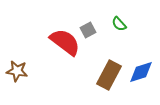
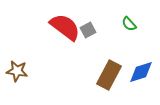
green semicircle: moved 10 px right
red semicircle: moved 15 px up
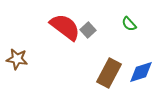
gray square: rotated 14 degrees counterclockwise
brown star: moved 12 px up
brown rectangle: moved 2 px up
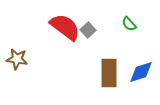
brown rectangle: rotated 28 degrees counterclockwise
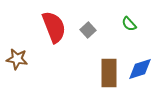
red semicircle: moved 11 px left; rotated 32 degrees clockwise
blue diamond: moved 1 px left, 3 px up
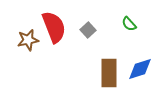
brown star: moved 11 px right, 19 px up; rotated 20 degrees counterclockwise
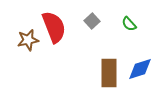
gray square: moved 4 px right, 9 px up
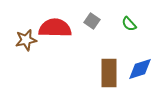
gray square: rotated 14 degrees counterclockwise
red semicircle: moved 1 px right, 1 px down; rotated 68 degrees counterclockwise
brown star: moved 2 px left
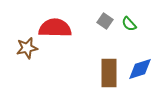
gray square: moved 13 px right
brown star: moved 1 px right, 8 px down
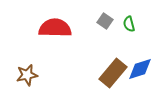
green semicircle: rotated 28 degrees clockwise
brown star: moved 27 px down
brown rectangle: moved 4 px right; rotated 40 degrees clockwise
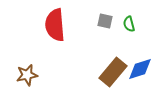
gray square: rotated 21 degrees counterclockwise
red semicircle: moved 3 px up; rotated 96 degrees counterclockwise
brown rectangle: moved 1 px up
